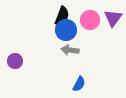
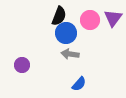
black semicircle: moved 3 px left
blue circle: moved 3 px down
gray arrow: moved 4 px down
purple circle: moved 7 px right, 4 px down
blue semicircle: rotated 14 degrees clockwise
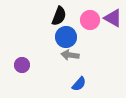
purple triangle: rotated 36 degrees counterclockwise
blue circle: moved 4 px down
gray arrow: moved 1 px down
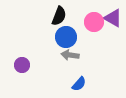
pink circle: moved 4 px right, 2 px down
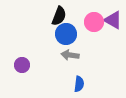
purple triangle: moved 2 px down
blue circle: moved 3 px up
blue semicircle: rotated 35 degrees counterclockwise
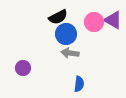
black semicircle: moved 1 px left, 1 px down; rotated 42 degrees clockwise
gray arrow: moved 2 px up
purple circle: moved 1 px right, 3 px down
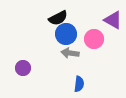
black semicircle: moved 1 px down
pink circle: moved 17 px down
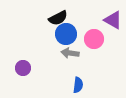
blue semicircle: moved 1 px left, 1 px down
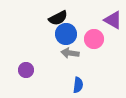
purple circle: moved 3 px right, 2 px down
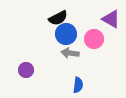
purple triangle: moved 2 px left, 1 px up
